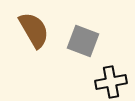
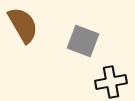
brown semicircle: moved 11 px left, 5 px up
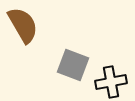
gray square: moved 10 px left, 24 px down
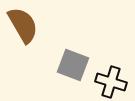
black cross: rotated 28 degrees clockwise
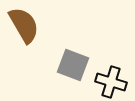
brown semicircle: moved 1 px right
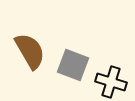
brown semicircle: moved 6 px right, 26 px down
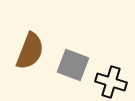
brown semicircle: rotated 51 degrees clockwise
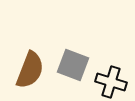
brown semicircle: moved 19 px down
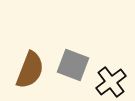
black cross: rotated 36 degrees clockwise
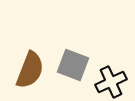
black cross: rotated 12 degrees clockwise
